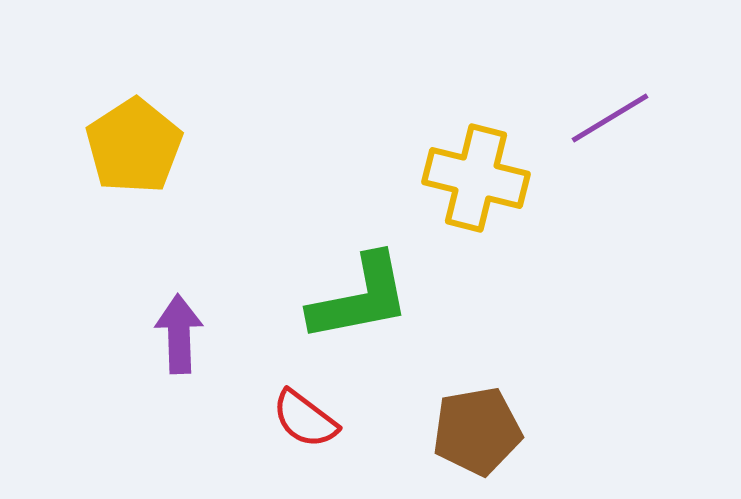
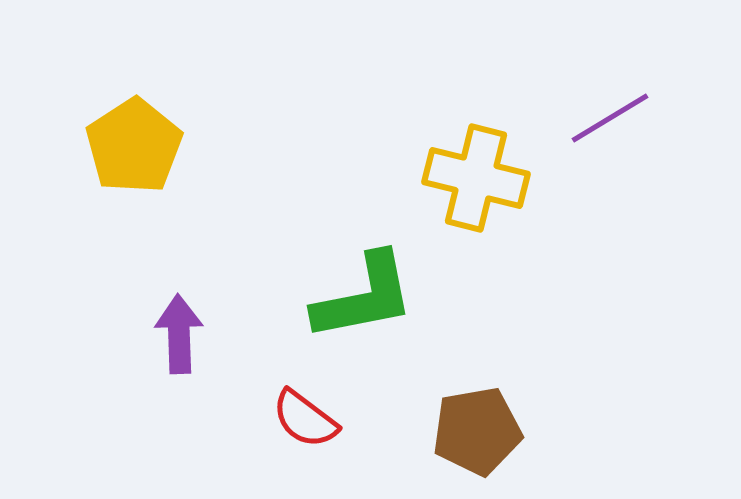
green L-shape: moved 4 px right, 1 px up
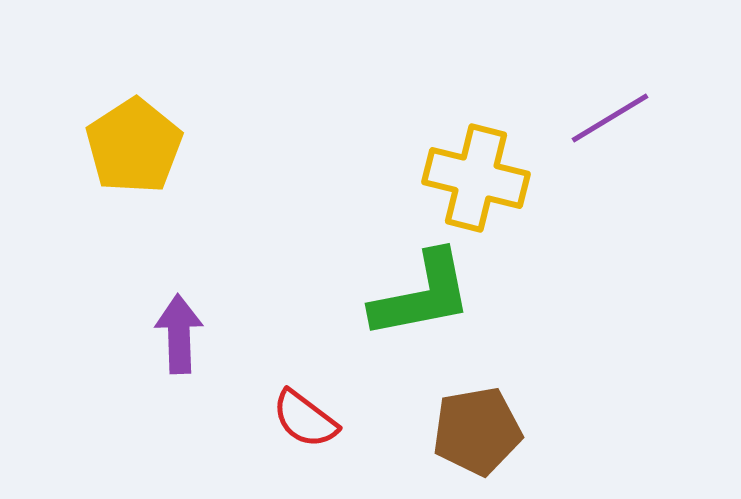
green L-shape: moved 58 px right, 2 px up
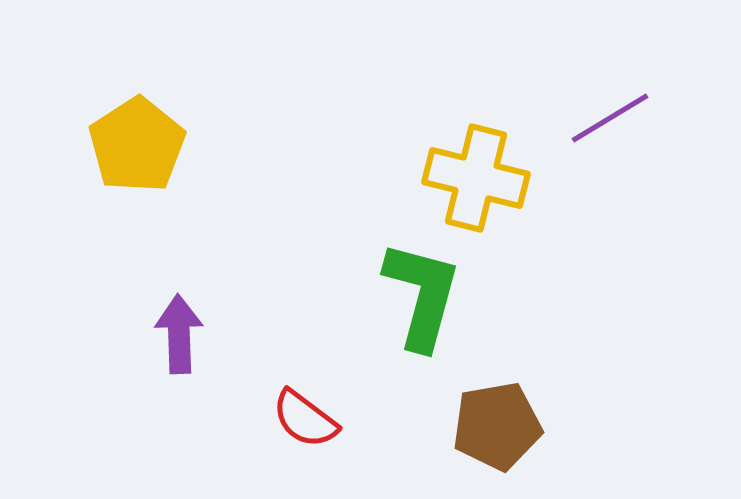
yellow pentagon: moved 3 px right, 1 px up
green L-shape: rotated 64 degrees counterclockwise
brown pentagon: moved 20 px right, 5 px up
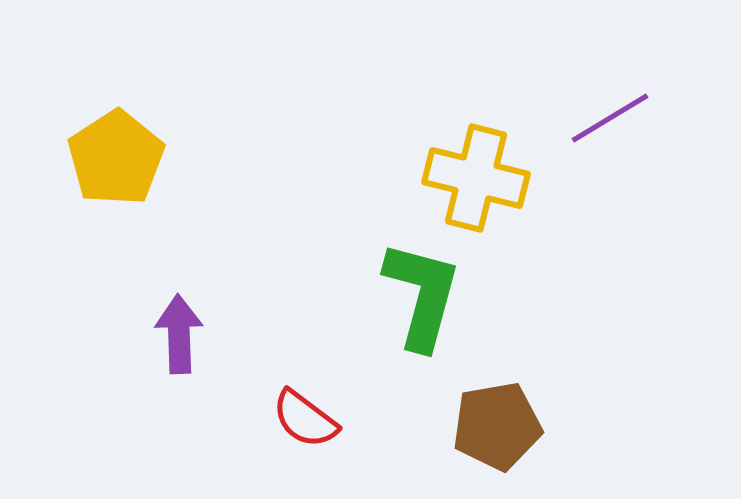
yellow pentagon: moved 21 px left, 13 px down
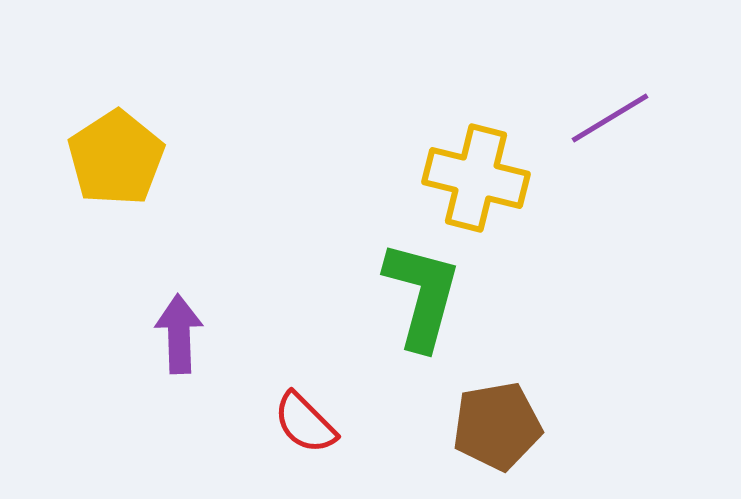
red semicircle: moved 4 px down; rotated 8 degrees clockwise
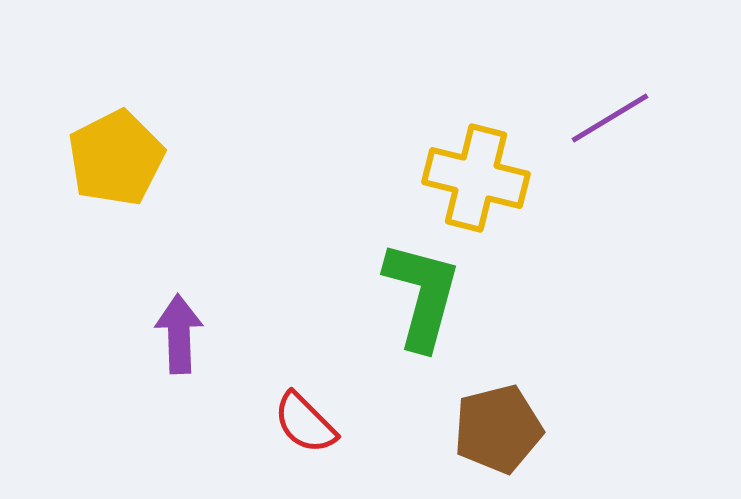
yellow pentagon: rotated 6 degrees clockwise
brown pentagon: moved 1 px right, 3 px down; rotated 4 degrees counterclockwise
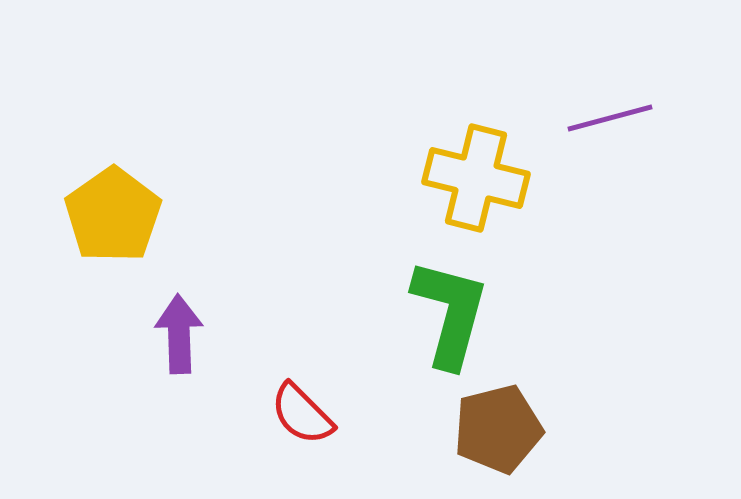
purple line: rotated 16 degrees clockwise
yellow pentagon: moved 3 px left, 57 px down; rotated 8 degrees counterclockwise
green L-shape: moved 28 px right, 18 px down
red semicircle: moved 3 px left, 9 px up
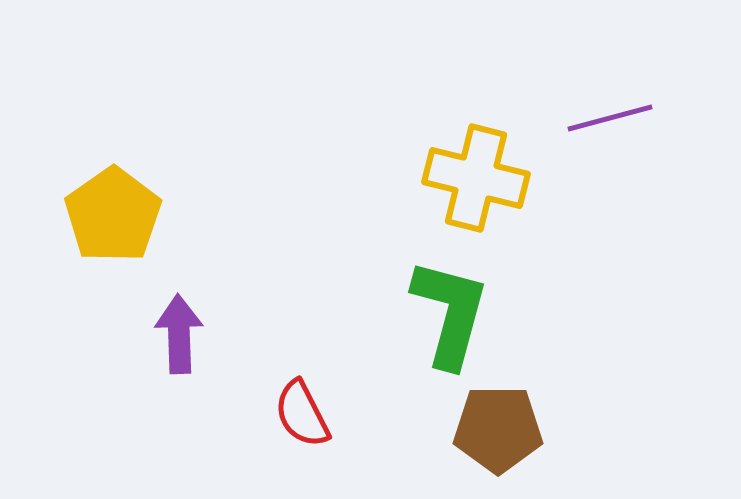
red semicircle: rotated 18 degrees clockwise
brown pentagon: rotated 14 degrees clockwise
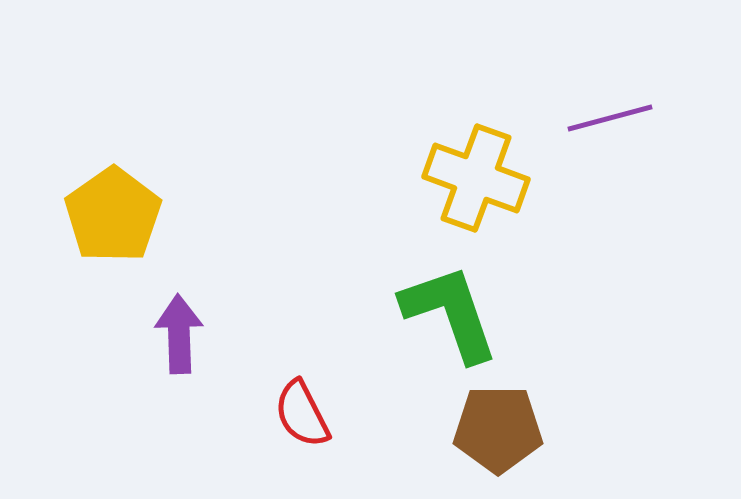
yellow cross: rotated 6 degrees clockwise
green L-shape: rotated 34 degrees counterclockwise
